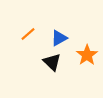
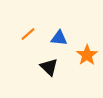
blue triangle: rotated 36 degrees clockwise
black triangle: moved 3 px left, 5 px down
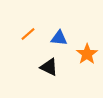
orange star: moved 1 px up
black triangle: rotated 18 degrees counterclockwise
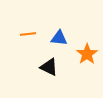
orange line: rotated 35 degrees clockwise
